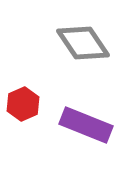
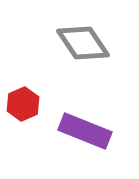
purple rectangle: moved 1 px left, 6 px down
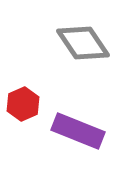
purple rectangle: moved 7 px left
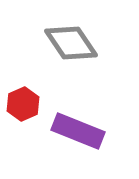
gray diamond: moved 12 px left
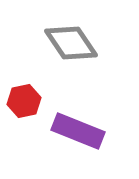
red hexagon: moved 1 px right, 3 px up; rotated 12 degrees clockwise
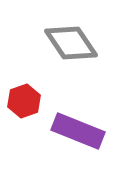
red hexagon: rotated 8 degrees counterclockwise
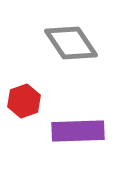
purple rectangle: rotated 24 degrees counterclockwise
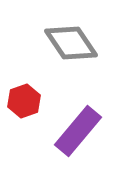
purple rectangle: rotated 48 degrees counterclockwise
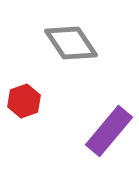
purple rectangle: moved 31 px right
